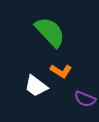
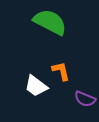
green semicircle: moved 10 px up; rotated 20 degrees counterclockwise
orange L-shape: rotated 135 degrees counterclockwise
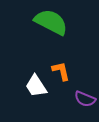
green semicircle: moved 1 px right
white trapezoid: rotated 20 degrees clockwise
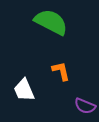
white trapezoid: moved 12 px left, 4 px down; rotated 10 degrees clockwise
purple semicircle: moved 7 px down
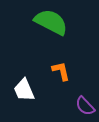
purple semicircle: rotated 25 degrees clockwise
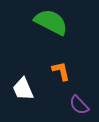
white trapezoid: moved 1 px left, 1 px up
purple semicircle: moved 6 px left, 1 px up
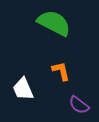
green semicircle: moved 3 px right, 1 px down
purple semicircle: rotated 10 degrees counterclockwise
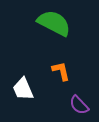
purple semicircle: rotated 10 degrees clockwise
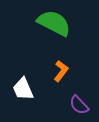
orange L-shape: rotated 50 degrees clockwise
